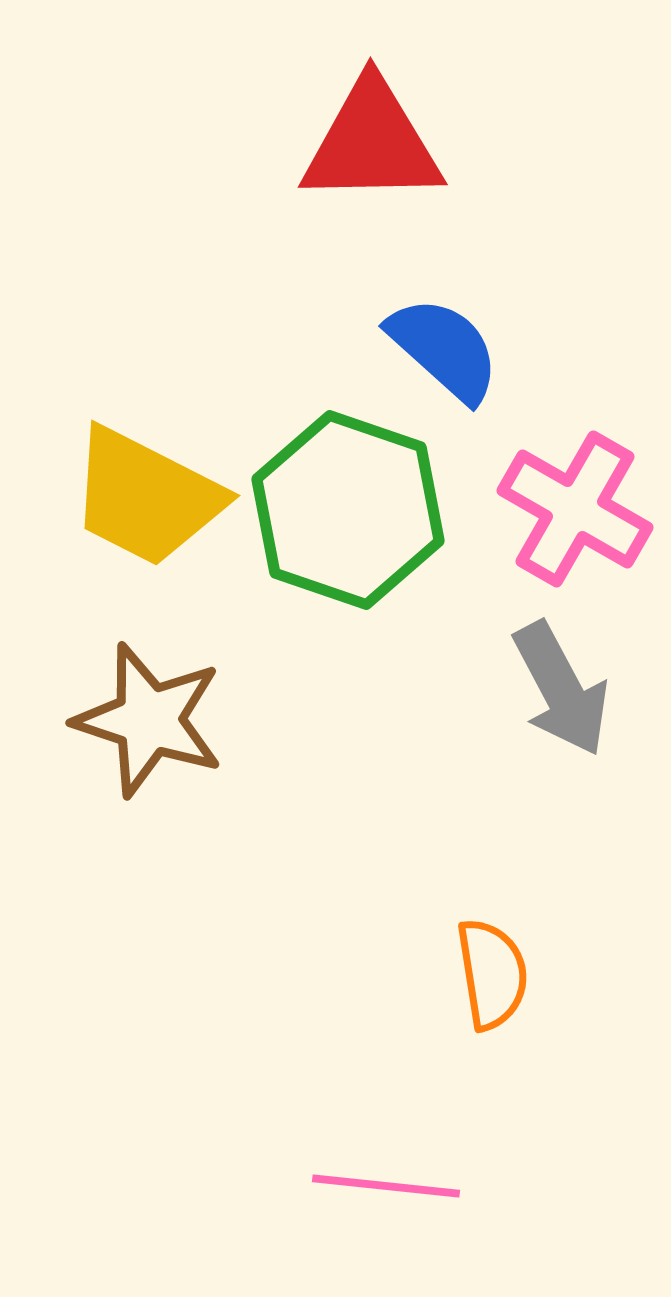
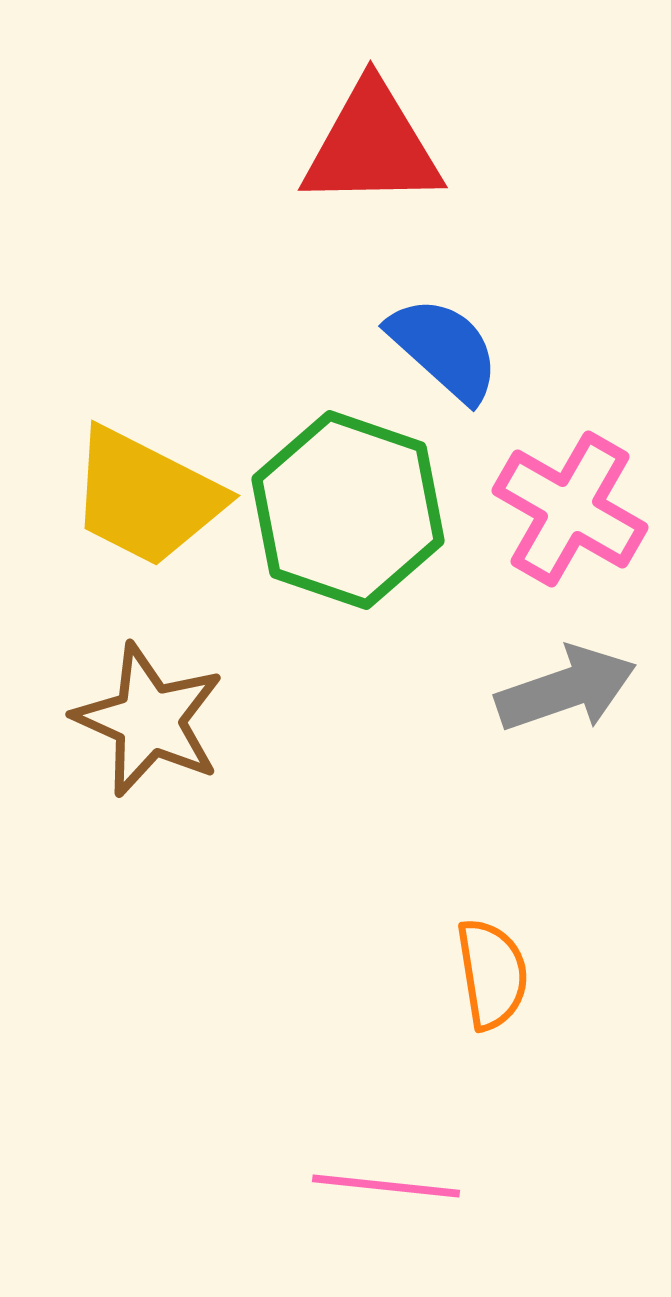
red triangle: moved 3 px down
pink cross: moved 5 px left
gray arrow: moved 5 px right; rotated 81 degrees counterclockwise
brown star: rotated 6 degrees clockwise
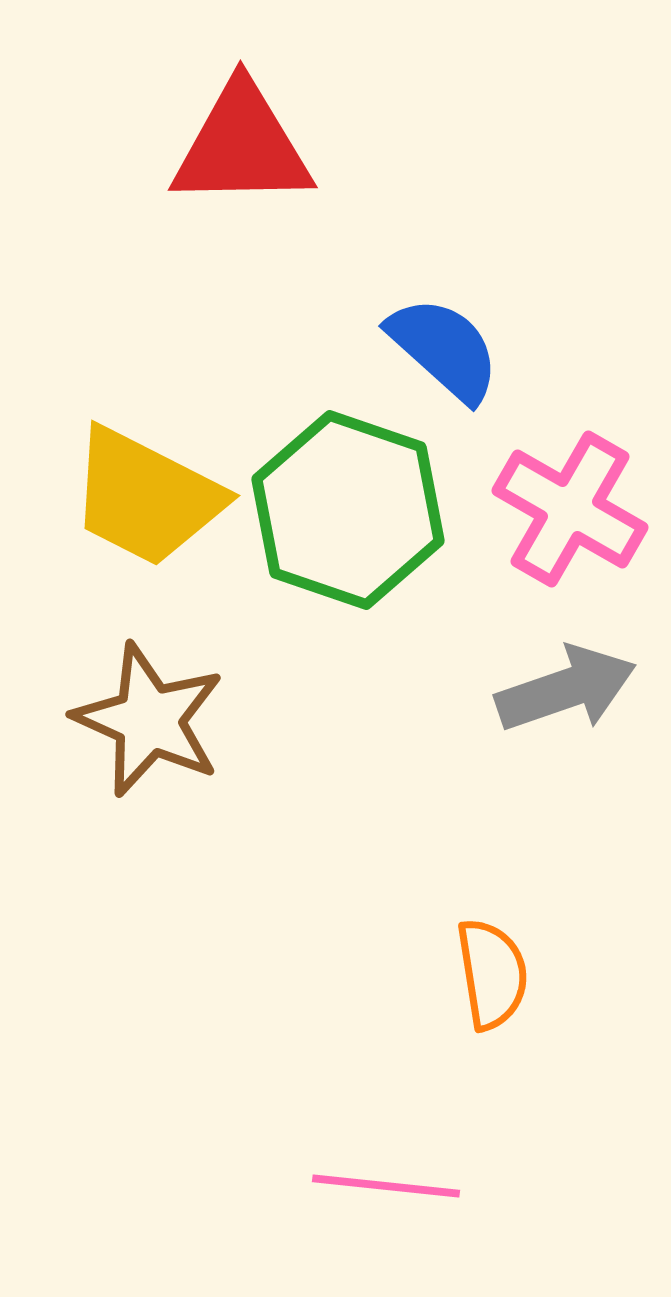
red triangle: moved 130 px left
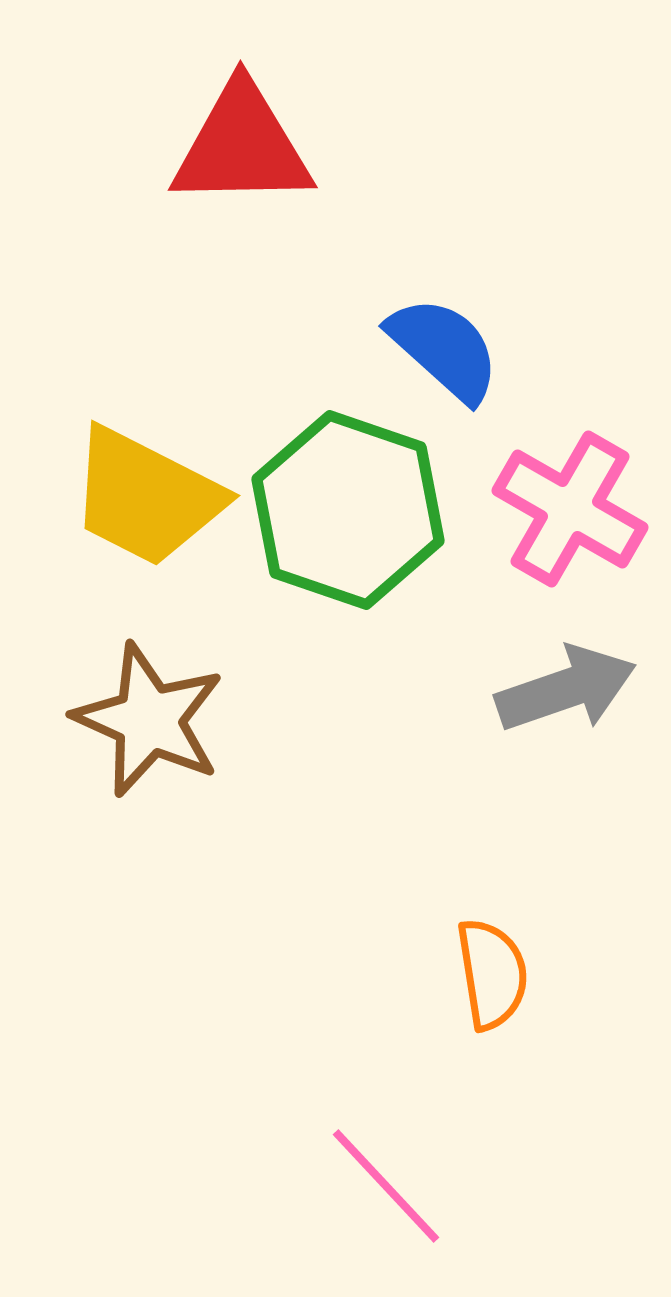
pink line: rotated 41 degrees clockwise
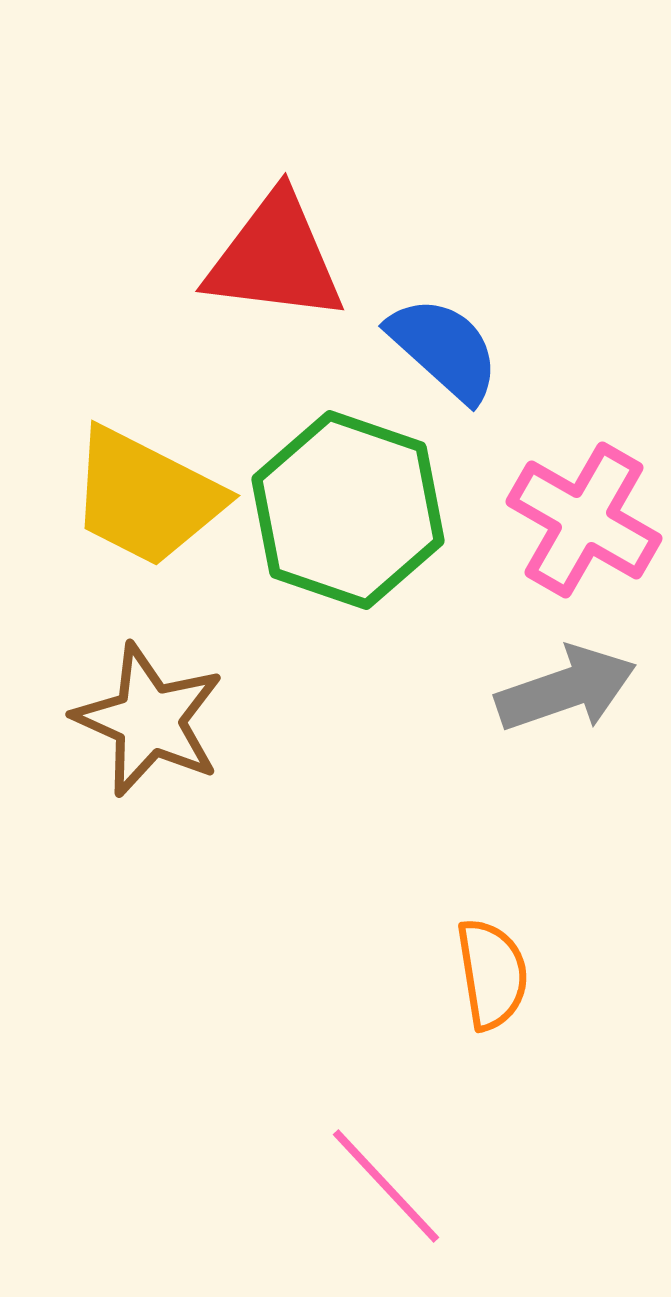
red triangle: moved 33 px right, 112 px down; rotated 8 degrees clockwise
pink cross: moved 14 px right, 11 px down
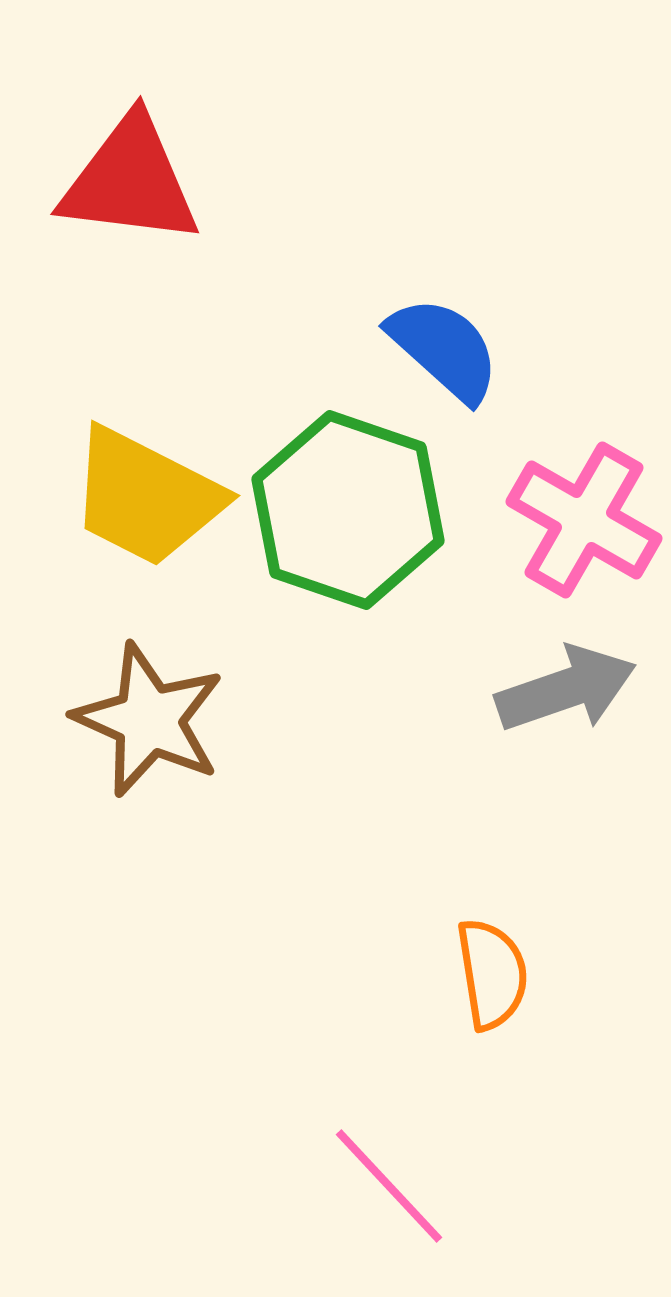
red triangle: moved 145 px left, 77 px up
pink line: moved 3 px right
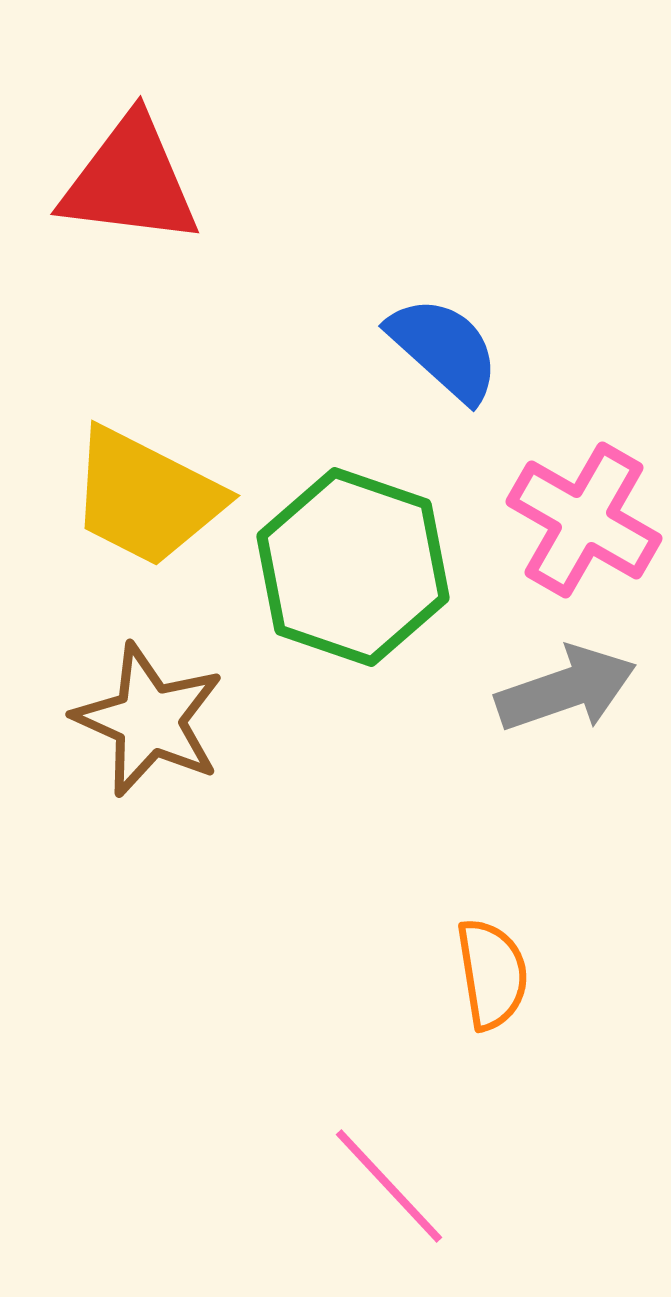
green hexagon: moved 5 px right, 57 px down
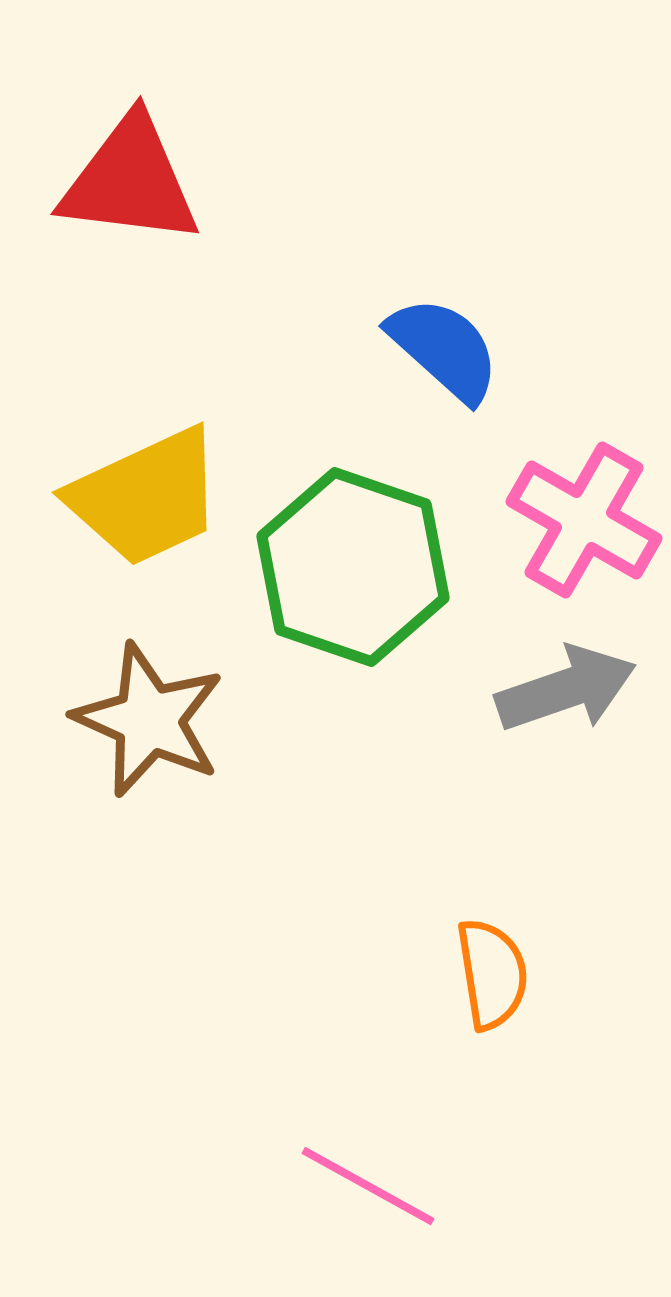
yellow trapezoid: rotated 52 degrees counterclockwise
pink line: moved 21 px left; rotated 18 degrees counterclockwise
